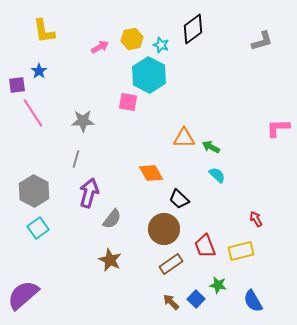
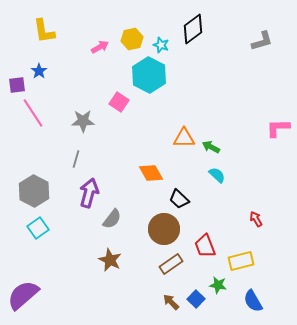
pink square: moved 9 px left; rotated 24 degrees clockwise
yellow rectangle: moved 10 px down
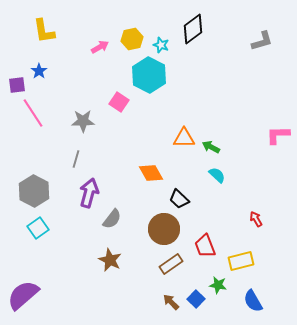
pink L-shape: moved 7 px down
